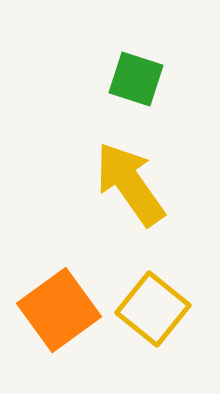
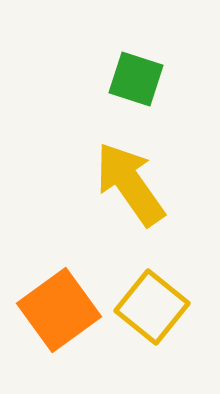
yellow square: moved 1 px left, 2 px up
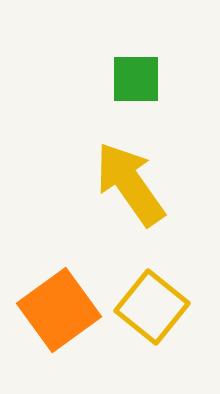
green square: rotated 18 degrees counterclockwise
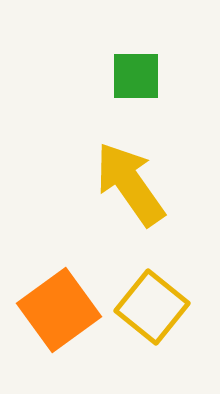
green square: moved 3 px up
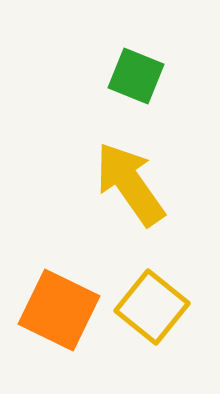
green square: rotated 22 degrees clockwise
orange square: rotated 28 degrees counterclockwise
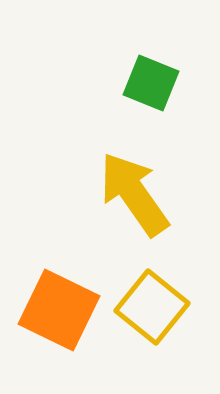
green square: moved 15 px right, 7 px down
yellow arrow: moved 4 px right, 10 px down
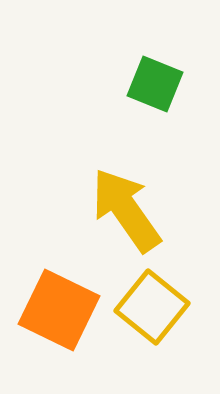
green square: moved 4 px right, 1 px down
yellow arrow: moved 8 px left, 16 px down
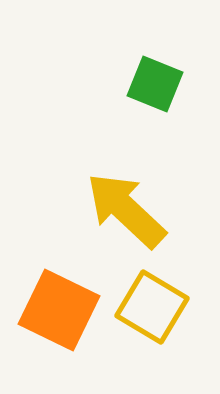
yellow arrow: rotated 12 degrees counterclockwise
yellow square: rotated 8 degrees counterclockwise
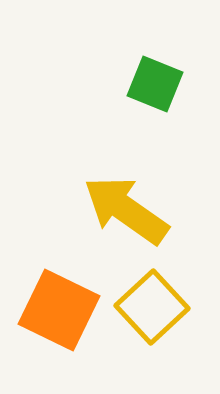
yellow arrow: rotated 8 degrees counterclockwise
yellow square: rotated 16 degrees clockwise
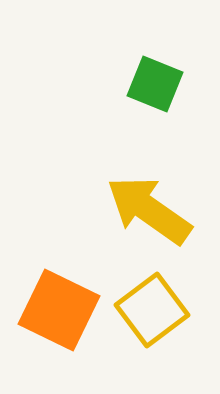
yellow arrow: moved 23 px right
yellow square: moved 3 px down; rotated 6 degrees clockwise
